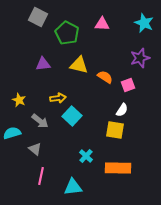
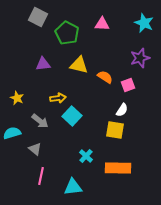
yellow star: moved 2 px left, 2 px up
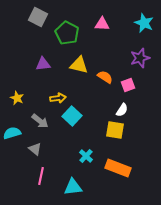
orange rectangle: rotated 20 degrees clockwise
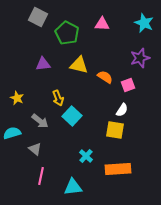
yellow arrow: rotated 77 degrees clockwise
orange rectangle: moved 1 px down; rotated 25 degrees counterclockwise
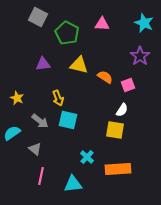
purple star: moved 2 px up; rotated 18 degrees counterclockwise
cyan square: moved 4 px left, 4 px down; rotated 30 degrees counterclockwise
cyan semicircle: rotated 18 degrees counterclockwise
cyan cross: moved 1 px right, 1 px down
cyan triangle: moved 3 px up
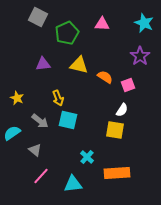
green pentagon: rotated 20 degrees clockwise
gray triangle: moved 1 px down
orange rectangle: moved 1 px left, 4 px down
pink line: rotated 30 degrees clockwise
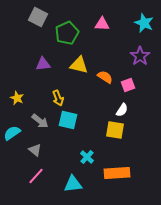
pink line: moved 5 px left
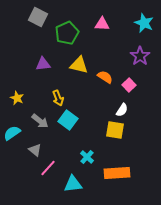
pink square: moved 1 px right; rotated 24 degrees counterclockwise
cyan square: rotated 24 degrees clockwise
pink line: moved 12 px right, 8 px up
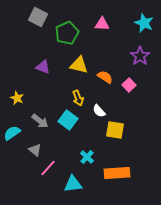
purple triangle: moved 3 px down; rotated 28 degrees clockwise
yellow arrow: moved 20 px right
white semicircle: moved 23 px left, 1 px down; rotated 104 degrees clockwise
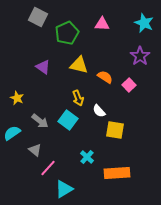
purple triangle: rotated 14 degrees clockwise
cyan triangle: moved 9 px left, 5 px down; rotated 24 degrees counterclockwise
